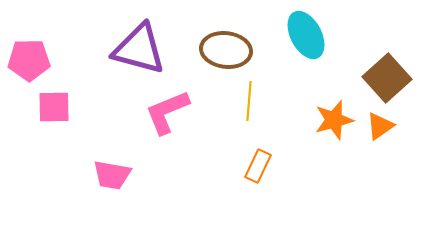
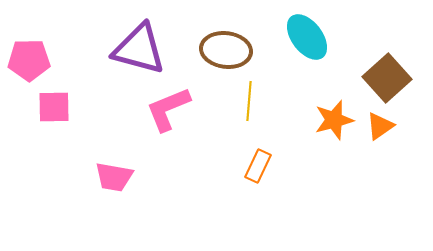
cyan ellipse: moved 1 px right, 2 px down; rotated 9 degrees counterclockwise
pink L-shape: moved 1 px right, 3 px up
pink trapezoid: moved 2 px right, 2 px down
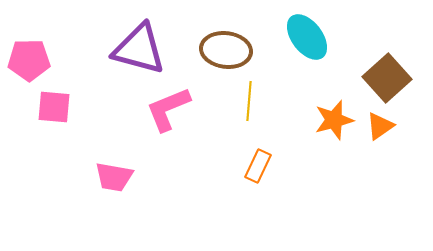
pink square: rotated 6 degrees clockwise
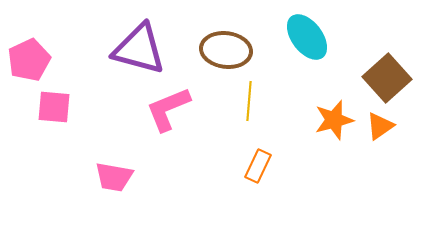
pink pentagon: rotated 24 degrees counterclockwise
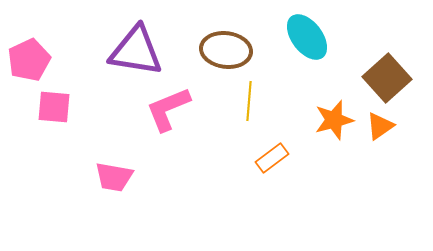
purple triangle: moved 3 px left, 2 px down; rotated 6 degrees counterclockwise
orange rectangle: moved 14 px right, 8 px up; rotated 28 degrees clockwise
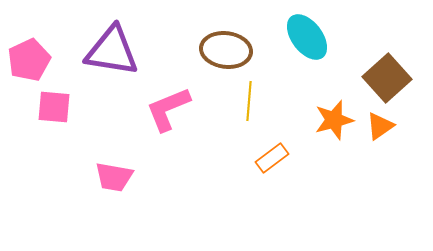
purple triangle: moved 24 px left
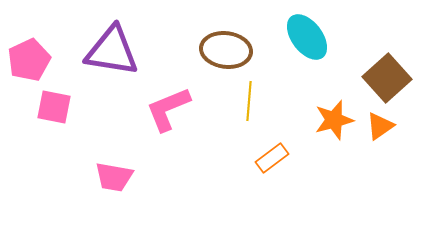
pink square: rotated 6 degrees clockwise
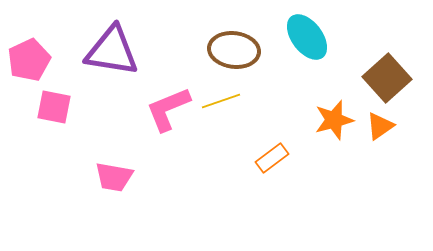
brown ellipse: moved 8 px right
yellow line: moved 28 px left; rotated 66 degrees clockwise
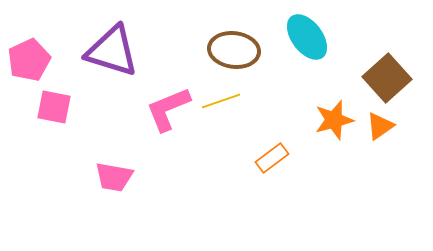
purple triangle: rotated 8 degrees clockwise
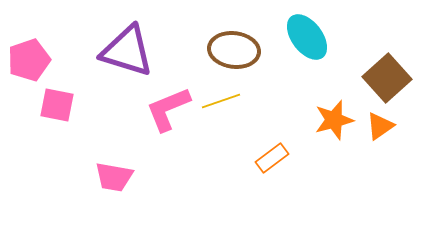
purple triangle: moved 15 px right
pink pentagon: rotated 6 degrees clockwise
pink square: moved 3 px right, 2 px up
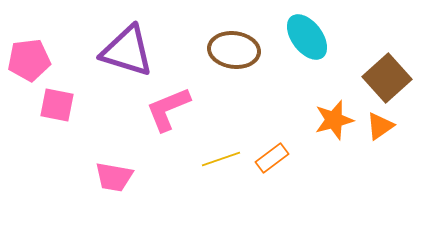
pink pentagon: rotated 12 degrees clockwise
yellow line: moved 58 px down
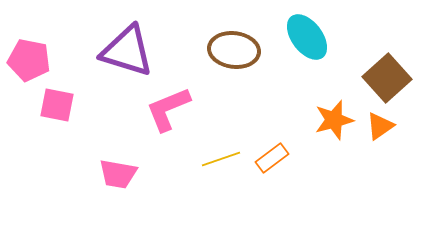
pink pentagon: rotated 18 degrees clockwise
pink trapezoid: moved 4 px right, 3 px up
